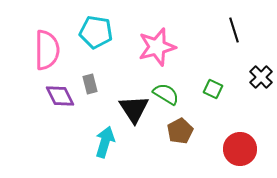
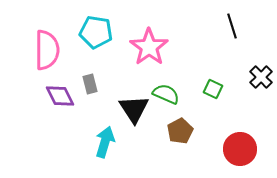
black line: moved 2 px left, 4 px up
pink star: moved 8 px left; rotated 21 degrees counterclockwise
green semicircle: rotated 8 degrees counterclockwise
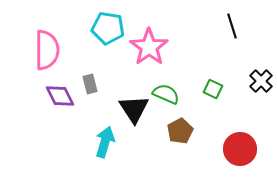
cyan pentagon: moved 12 px right, 4 px up
black cross: moved 4 px down
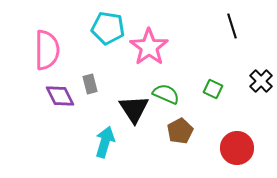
red circle: moved 3 px left, 1 px up
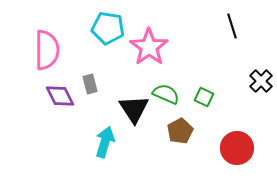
green square: moved 9 px left, 8 px down
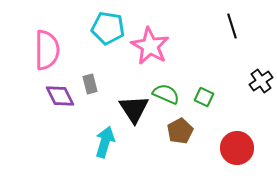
pink star: moved 1 px right, 1 px up; rotated 6 degrees counterclockwise
black cross: rotated 10 degrees clockwise
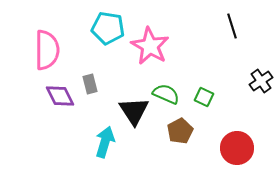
black triangle: moved 2 px down
